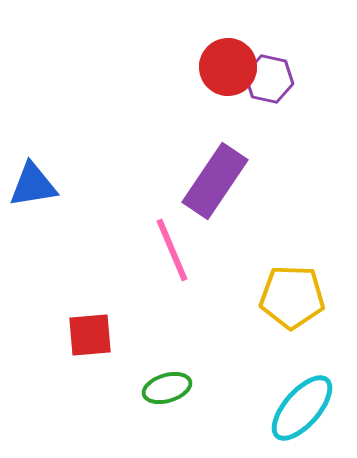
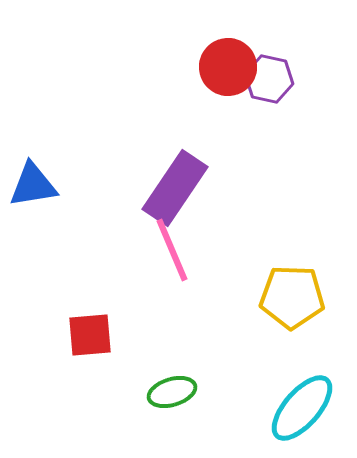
purple rectangle: moved 40 px left, 7 px down
green ellipse: moved 5 px right, 4 px down
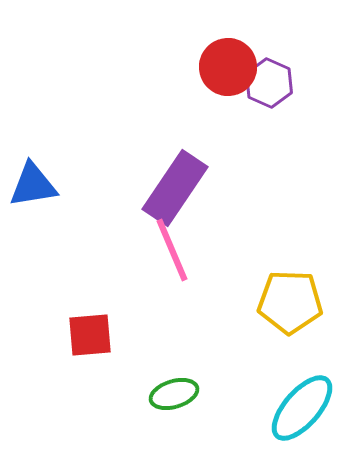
purple hexagon: moved 4 px down; rotated 12 degrees clockwise
yellow pentagon: moved 2 px left, 5 px down
green ellipse: moved 2 px right, 2 px down
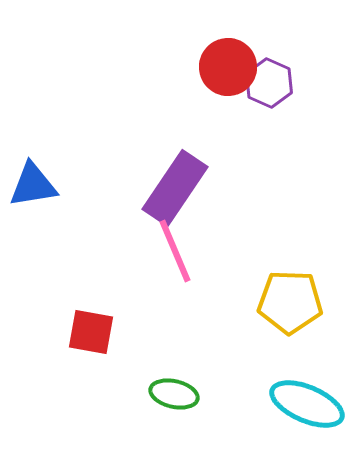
pink line: moved 3 px right, 1 px down
red square: moved 1 px right, 3 px up; rotated 15 degrees clockwise
green ellipse: rotated 30 degrees clockwise
cyan ellipse: moved 5 px right, 4 px up; rotated 72 degrees clockwise
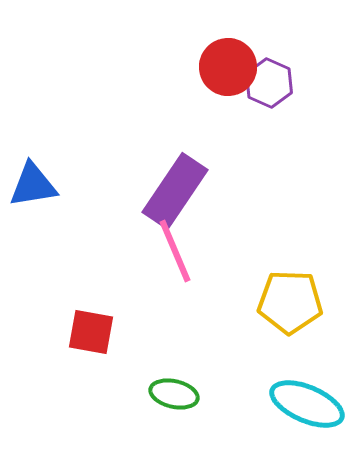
purple rectangle: moved 3 px down
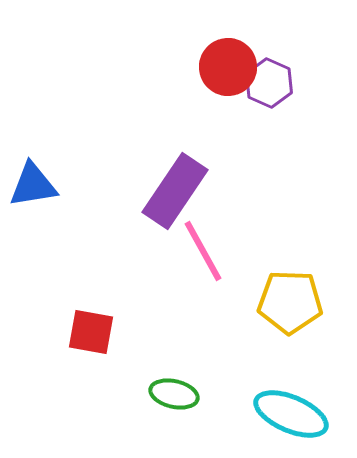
pink line: moved 28 px right; rotated 6 degrees counterclockwise
cyan ellipse: moved 16 px left, 10 px down
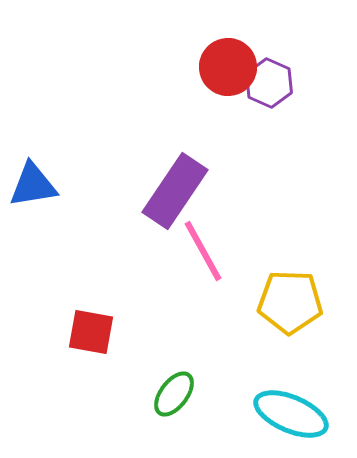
green ellipse: rotated 66 degrees counterclockwise
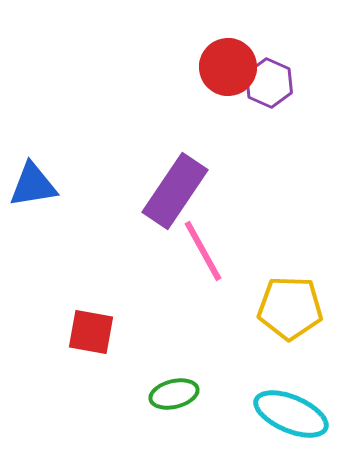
yellow pentagon: moved 6 px down
green ellipse: rotated 39 degrees clockwise
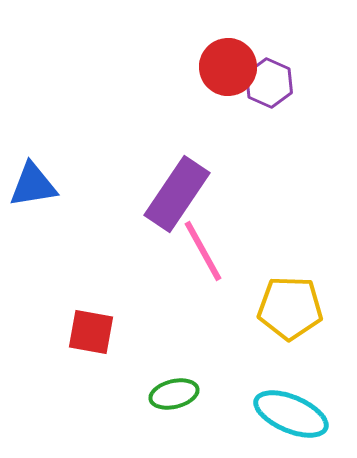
purple rectangle: moved 2 px right, 3 px down
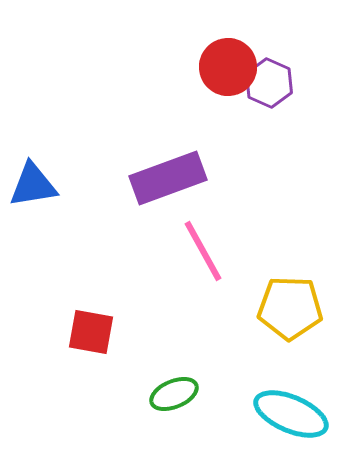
purple rectangle: moved 9 px left, 16 px up; rotated 36 degrees clockwise
green ellipse: rotated 9 degrees counterclockwise
